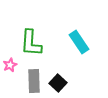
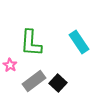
pink star: rotated 16 degrees counterclockwise
gray rectangle: rotated 55 degrees clockwise
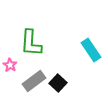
cyan rectangle: moved 12 px right, 8 px down
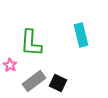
cyan rectangle: moved 10 px left, 15 px up; rotated 20 degrees clockwise
black square: rotated 18 degrees counterclockwise
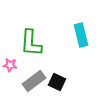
pink star: rotated 24 degrees counterclockwise
black square: moved 1 px left, 1 px up
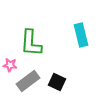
gray rectangle: moved 6 px left
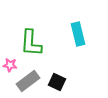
cyan rectangle: moved 3 px left, 1 px up
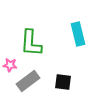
black square: moved 6 px right; rotated 18 degrees counterclockwise
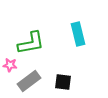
green L-shape: rotated 104 degrees counterclockwise
gray rectangle: moved 1 px right
